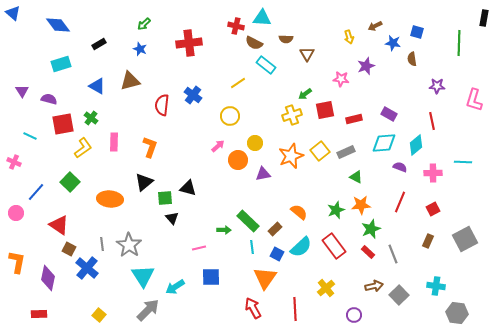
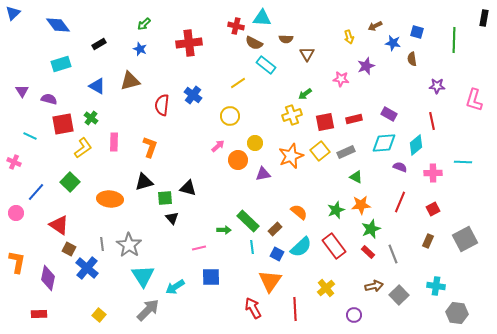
blue triangle at (13, 13): rotated 35 degrees clockwise
green line at (459, 43): moved 5 px left, 3 px up
red square at (325, 110): moved 12 px down
black triangle at (144, 182): rotated 24 degrees clockwise
orange triangle at (265, 278): moved 5 px right, 3 px down
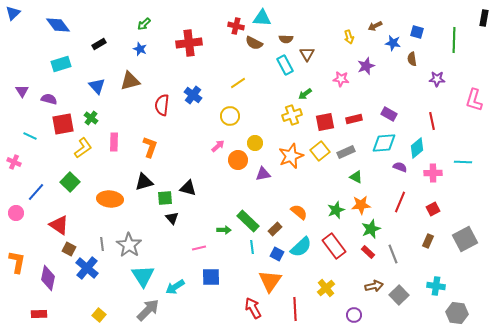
cyan rectangle at (266, 65): moved 19 px right; rotated 24 degrees clockwise
blue triangle at (97, 86): rotated 18 degrees clockwise
purple star at (437, 86): moved 7 px up
cyan diamond at (416, 145): moved 1 px right, 3 px down
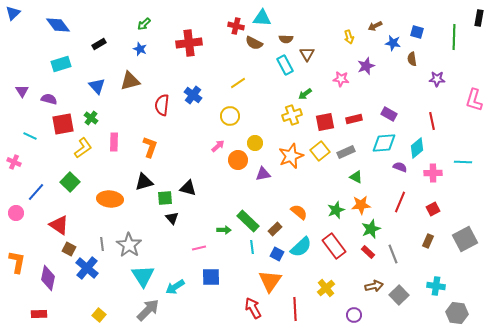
black rectangle at (484, 18): moved 5 px left
green line at (454, 40): moved 3 px up
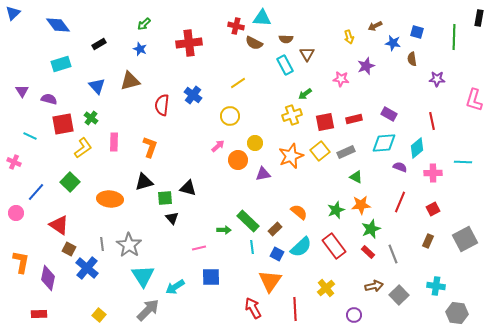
orange L-shape at (17, 262): moved 4 px right
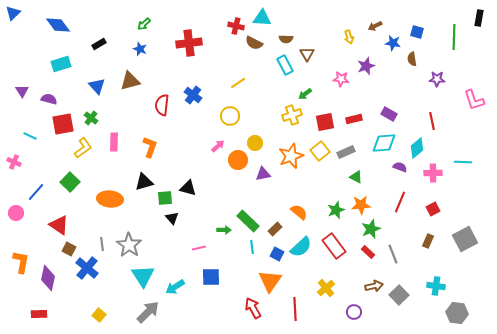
pink L-shape at (474, 100): rotated 35 degrees counterclockwise
gray arrow at (148, 310): moved 2 px down
purple circle at (354, 315): moved 3 px up
